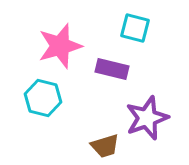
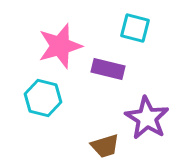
purple rectangle: moved 4 px left
purple star: rotated 21 degrees counterclockwise
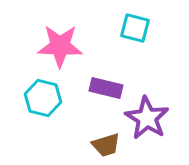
pink star: rotated 18 degrees clockwise
purple rectangle: moved 2 px left, 19 px down
brown trapezoid: moved 1 px right, 1 px up
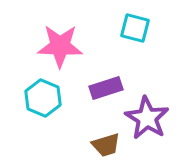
purple rectangle: rotated 32 degrees counterclockwise
cyan hexagon: rotated 9 degrees clockwise
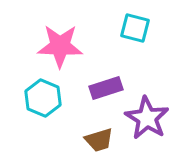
brown trapezoid: moved 7 px left, 5 px up
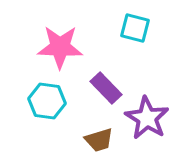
pink star: moved 1 px down
purple rectangle: rotated 64 degrees clockwise
cyan hexagon: moved 4 px right, 3 px down; rotated 15 degrees counterclockwise
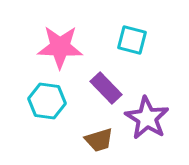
cyan square: moved 3 px left, 12 px down
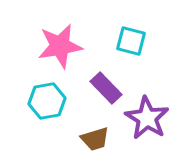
cyan square: moved 1 px left, 1 px down
pink star: moved 1 px up; rotated 12 degrees counterclockwise
cyan hexagon: rotated 18 degrees counterclockwise
brown trapezoid: moved 4 px left, 1 px up
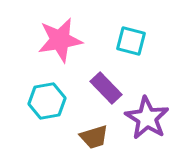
pink star: moved 6 px up
brown trapezoid: moved 1 px left, 2 px up
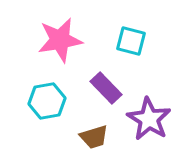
purple star: moved 2 px right, 1 px down
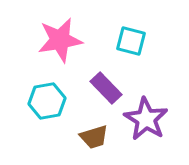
purple star: moved 3 px left
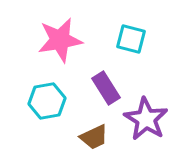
cyan square: moved 2 px up
purple rectangle: rotated 12 degrees clockwise
brown trapezoid: rotated 8 degrees counterclockwise
